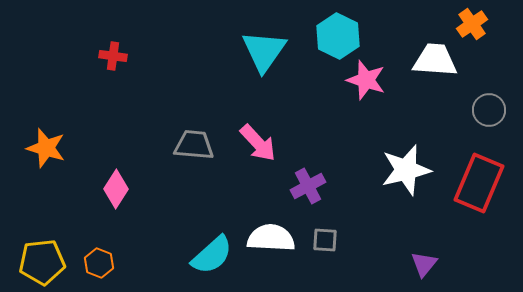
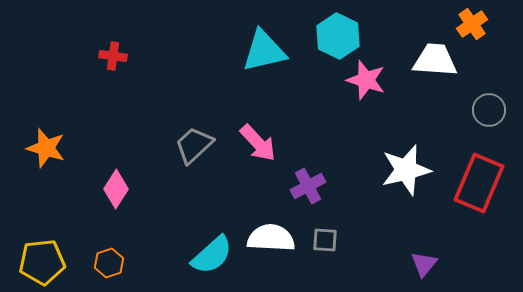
cyan triangle: rotated 42 degrees clockwise
gray trapezoid: rotated 48 degrees counterclockwise
orange hexagon: moved 10 px right; rotated 20 degrees clockwise
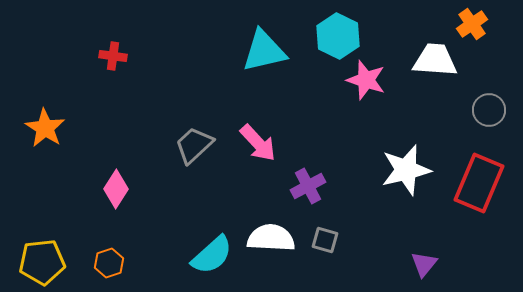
orange star: moved 1 px left, 20 px up; rotated 15 degrees clockwise
gray square: rotated 12 degrees clockwise
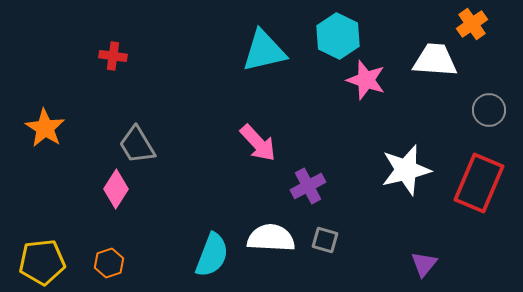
gray trapezoid: moved 57 px left; rotated 78 degrees counterclockwise
cyan semicircle: rotated 27 degrees counterclockwise
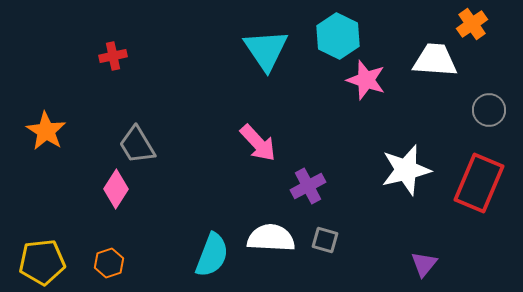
cyan triangle: moved 2 px right, 1 px up; rotated 51 degrees counterclockwise
red cross: rotated 20 degrees counterclockwise
orange star: moved 1 px right, 3 px down
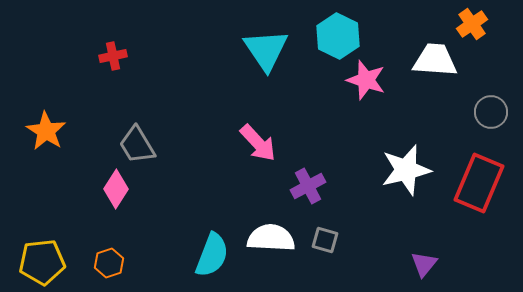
gray circle: moved 2 px right, 2 px down
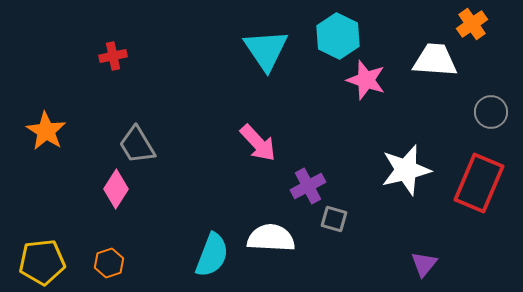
gray square: moved 9 px right, 21 px up
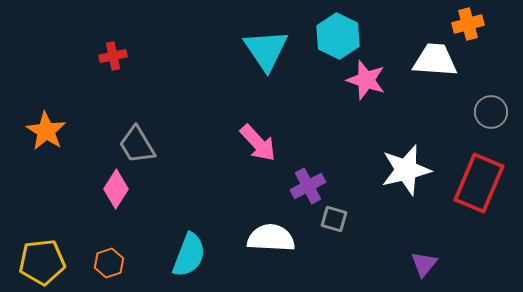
orange cross: moved 4 px left; rotated 20 degrees clockwise
cyan semicircle: moved 23 px left
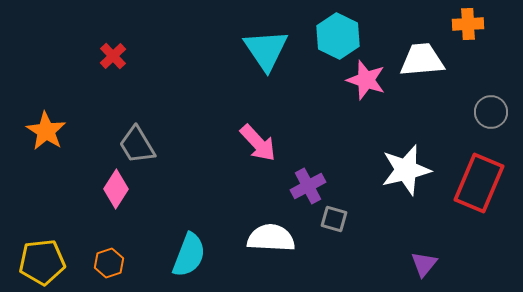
orange cross: rotated 12 degrees clockwise
red cross: rotated 32 degrees counterclockwise
white trapezoid: moved 13 px left; rotated 9 degrees counterclockwise
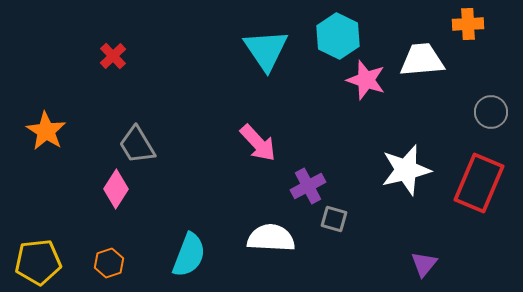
yellow pentagon: moved 4 px left
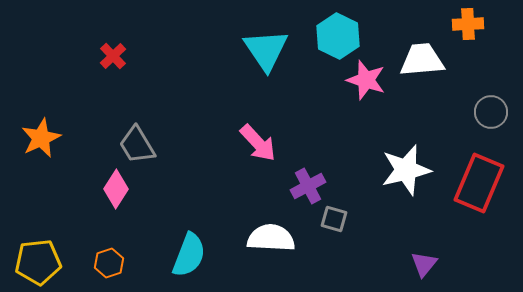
orange star: moved 5 px left, 7 px down; rotated 15 degrees clockwise
